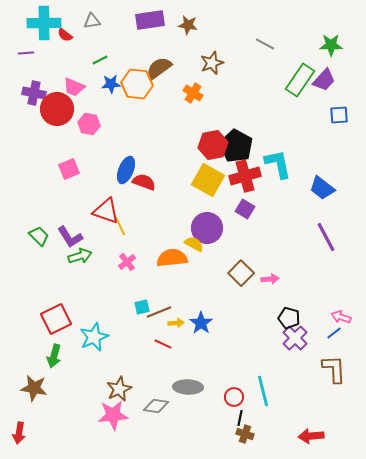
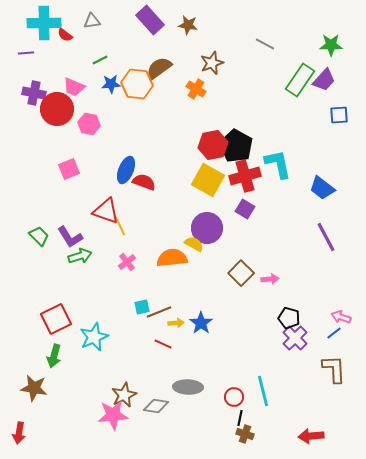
purple rectangle at (150, 20): rotated 56 degrees clockwise
orange cross at (193, 93): moved 3 px right, 4 px up
brown star at (119, 389): moved 5 px right, 6 px down
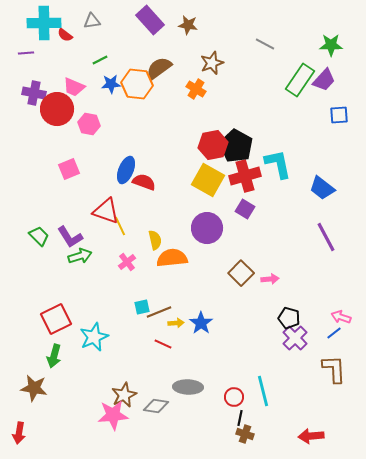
yellow semicircle at (194, 244): moved 39 px left, 4 px up; rotated 48 degrees clockwise
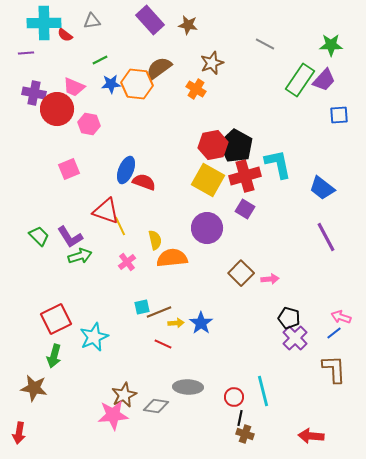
red arrow at (311, 436): rotated 10 degrees clockwise
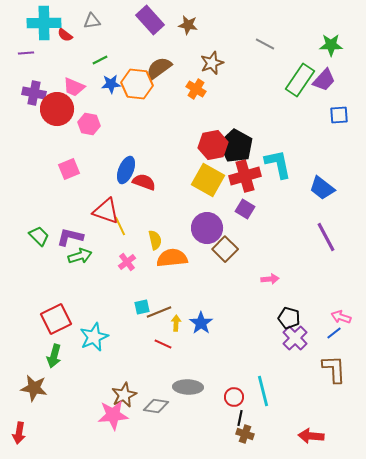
purple L-shape at (70, 237): rotated 136 degrees clockwise
brown square at (241, 273): moved 16 px left, 24 px up
yellow arrow at (176, 323): rotated 84 degrees counterclockwise
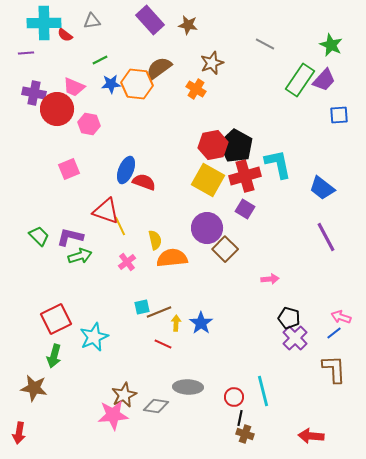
green star at (331, 45): rotated 25 degrees clockwise
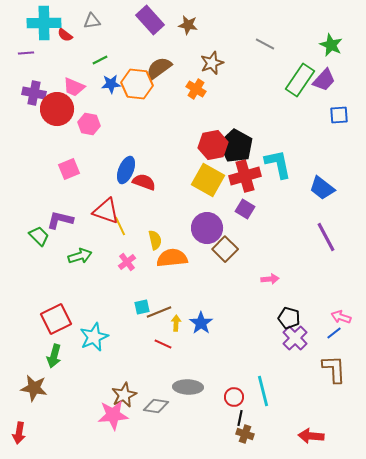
purple L-shape at (70, 237): moved 10 px left, 17 px up
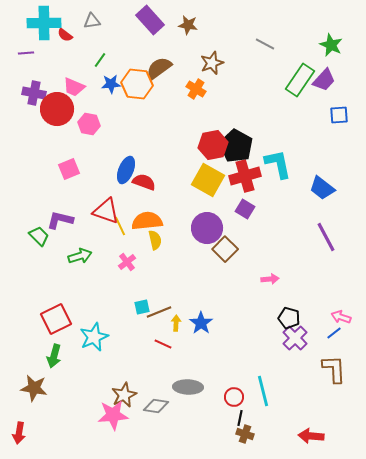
green line at (100, 60): rotated 28 degrees counterclockwise
orange semicircle at (172, 258): moved 25 px left, 37 px up
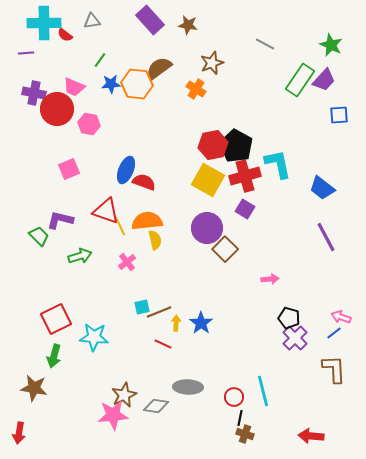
cyan star at (94, 337): rotated 28 degrees clockwise
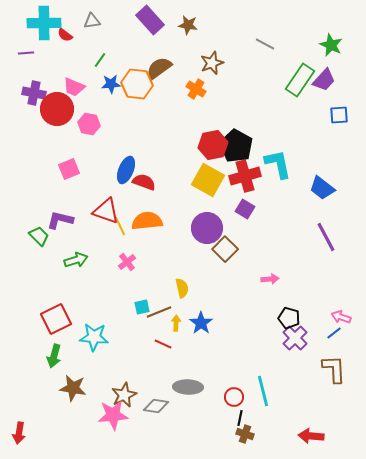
yellow semicircle at (155, 240): moved 27 px right, 48 px down
green arrow at (80, 256): moved 4 px left, 4 px down
brown star at (34, 388): moved 39 px right
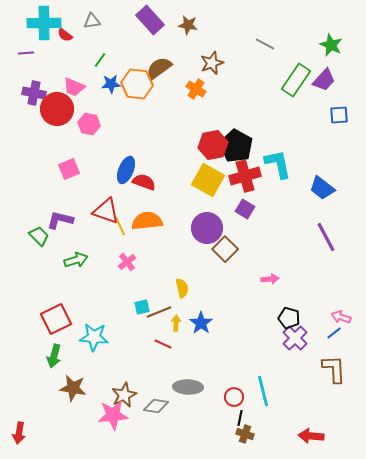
green rectangle at (300, 80): moved 4 px left
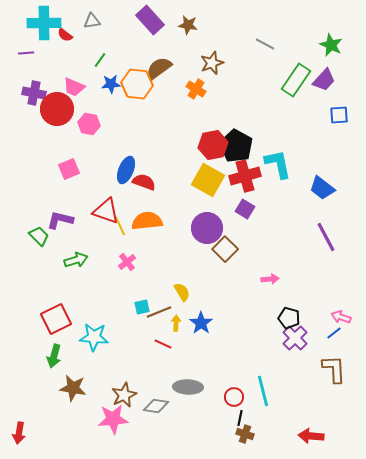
yellow semicircle at (182, 288): moved 4 px down; rotated 18 degrees counterclockwise
pink star at (113, 415): moved 4 px down
